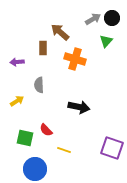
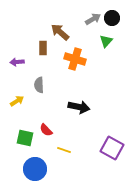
purple square: rotated 10 degrees clockwise
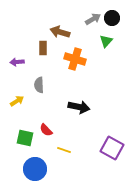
brown arrow: rotated 24 degrees counterclockwise
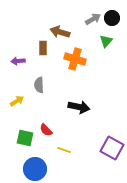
purple arrow: moved 1 px right, 1 px up
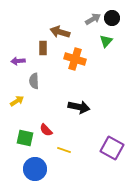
gray semicircle: moved 5 px left, 4 px up
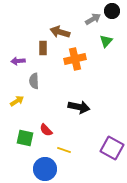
black circle: moved 7 px up
orange cross: rotated 30 degrees counterclockwise
blue circle: moved 10 px right
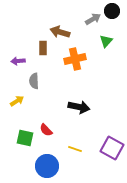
yellow line: moved 11 px right, 1 px up
blue circle: moved 2 px right, 3 px up
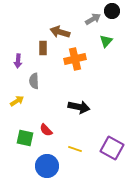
purple arrow: rotated 80 degrees counterclockwise
